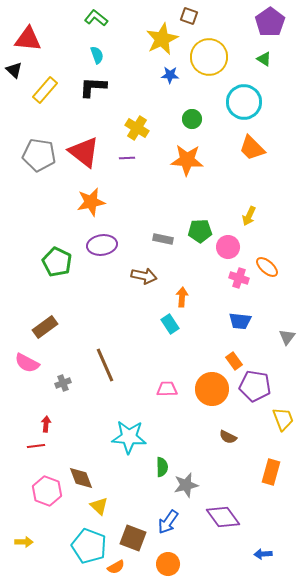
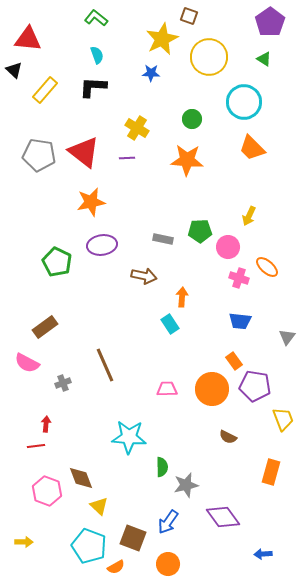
blue star at (170, 75): moved 19 px left, 2 px up
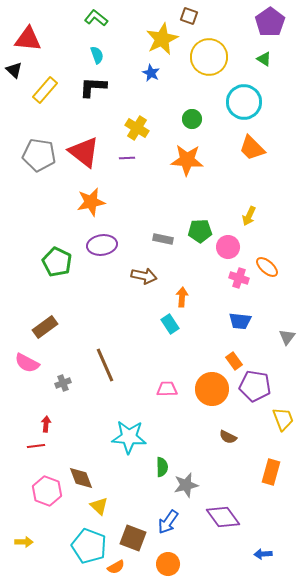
blue star at (151, 73): rotated 24 degrees clockwise
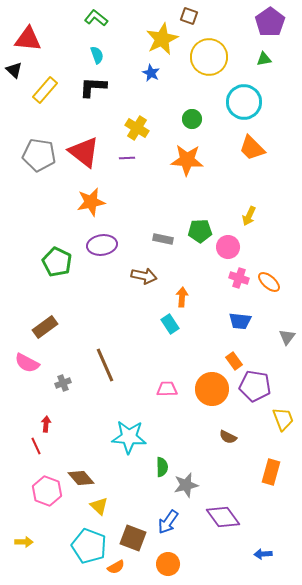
green triangle at (264, 59): rotated 42 degrees counterclockwise
orange ellipse at (267, 267): moved 2 px right, 15 px down
red line at (36, 446): rotated 72 degrees clockwise
brown diamond at (81, 478): rotated 20 degrees counterclockwise
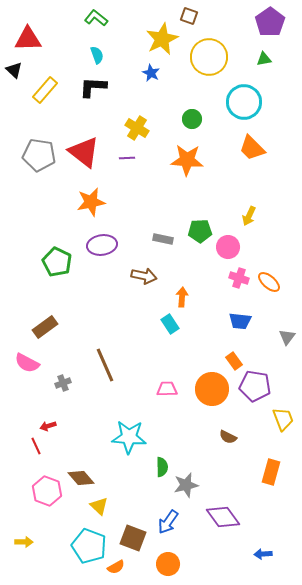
red triangle at (28, 39): rotated 8 degrees counterclockwise
red arrow at (46, 424): moved 2 px right, 2 px down; rotated 112 degrees counterclockwise
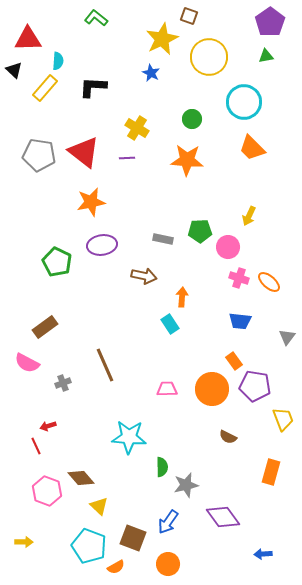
cyan semicircle at (97, 55): moved 39 px left, 6 px down; rotated 24 degrees clockwise
green triangle at (264, 59): moved 2 px right, 3 px up
yellow rectangle at (45, 90): moved 2 px up
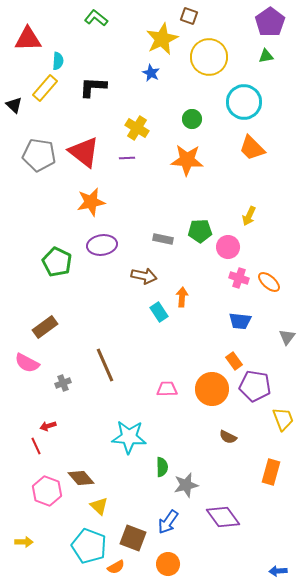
black triangle at (14, 70): moved 35 px down
cyan rectangle at (170, 324): moved 11 px left, 12 px up
blue arrow at (263, 554): moved 15 px right, 17 px down
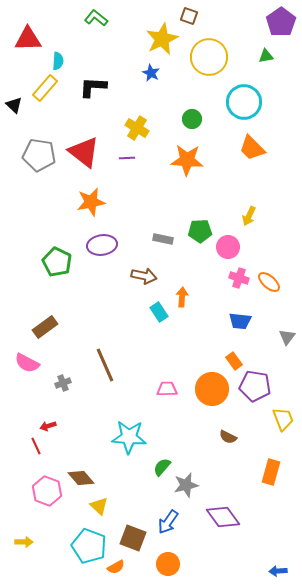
purple pentagon at (270, 22): moved 11 px right
green semicircle at (162, 467): rotated 138 degrees counterclockwise
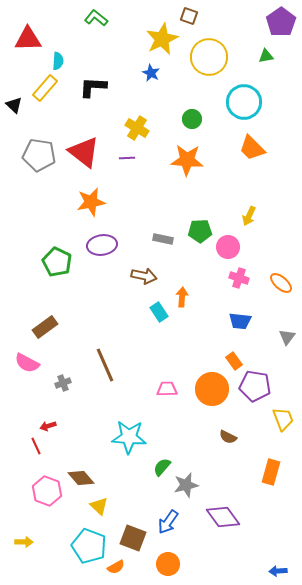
orange ellipse at (269, 282): moved 12 px right, 1 px down
